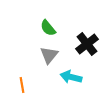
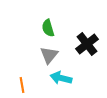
green semicircle: rotated 24 degrees clockwise
cyan arrow: moved 10 px left, 1 px down
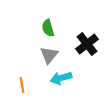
cyan arrow: rotated 30 degrees counterclockwise
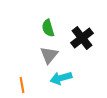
black cross: moved 5 px left, 6 px up
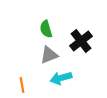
green semicircle: moved 2 px left, 1 px down
black cross: moved 1 px left, 3 px down
gray triangle: rotated 30 degrees clockwise
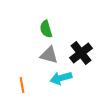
black cross: moved 12 px down
gray triangle: rotated 36 degrees clockwise
